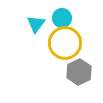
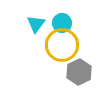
cyan circle: moved 5 px down
yellow circle: moved 3 px left, 2 px down
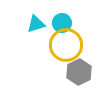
cyan triangle: rotated 36 degrees clockwise
yellow circle: moved 4 px right
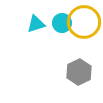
yellow circle: moved 18 px right, 23 px up
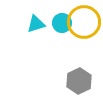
gray hexagon: moved 9 px down
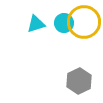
cyan circle: moved 2 px right
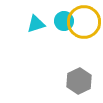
cyan circle: moved 2 px up
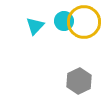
cyan triangle: moved 1 px left, 2 px down; rotated 30 degrees counterclockwise
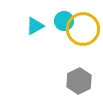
yellow circle: moved 1 px left, 7 px down
cyan triangle: rotated 18 degrees clockwise
